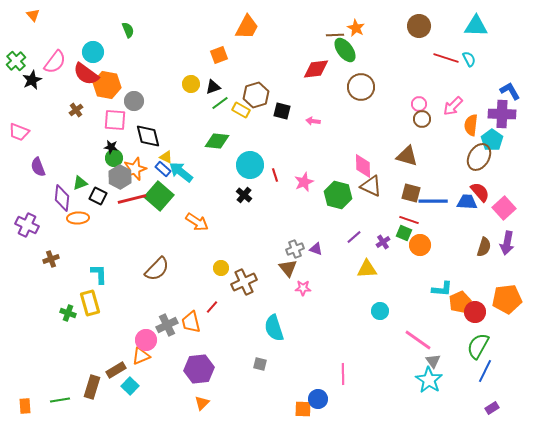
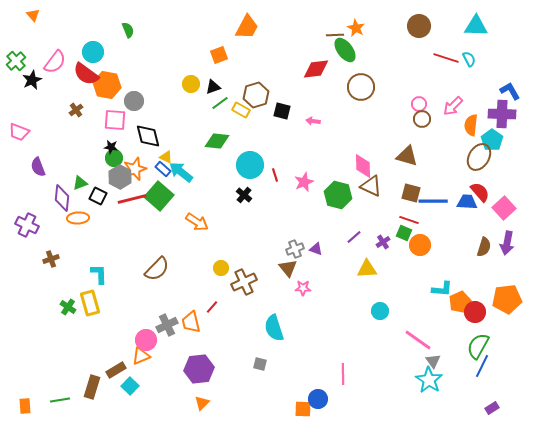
green cross at (68, 313): moved 6 px up; rotated 14 degrees clockwise
blue line at (485, 371): moved 3 px left, 5 px up
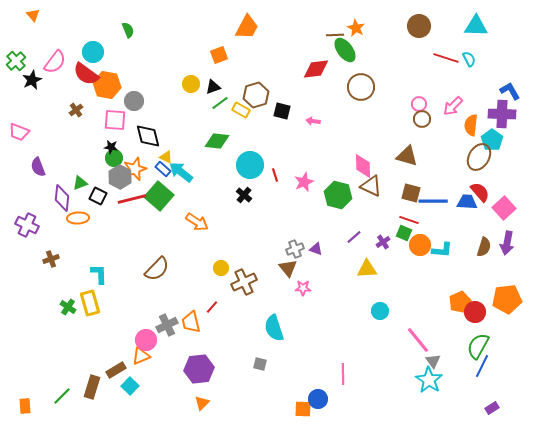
cyan L-shape at (442, 289): moved 39 px up
pink line at (418, 340): rotated 16 degrees clockwise
green line at (60, 400): moved 2 px right, 4 px up; rotated 36 degrees counterclockwise
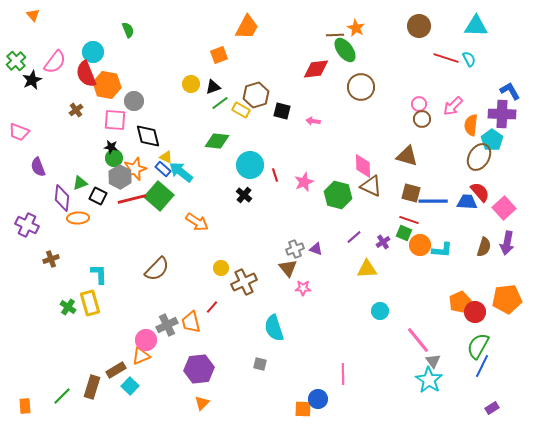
red semicircle at (86, 74): rotated 32 degrees clockwise
